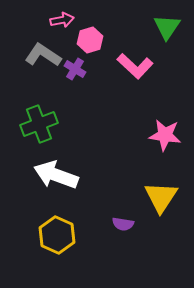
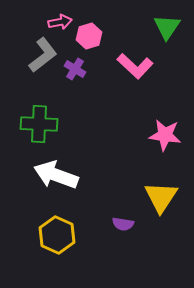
pink arrow: moved 2 px left, 2 px down
pink hexagon: moved 1 px left, 4 px up
gray L-shape: rotated 108 degrees clockwise
green cross: rotated 24 degrees clockwise
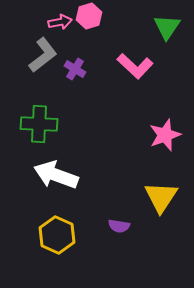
pink hexagon: moved 20 px up
pink star: rotated 28 degrees counterclockwise
purple semicircle: moved 4 px left, 2 px down
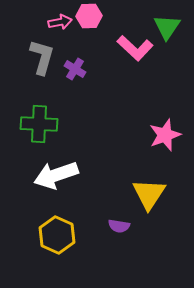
pink hexagon: rotated 15 degrees clockwise
gray L-shape: moved 1 px left, 2 px down; rotated 36 degrees counterclockwise
pink L-shape: moved 18 px up
white arrow: rotated 39 degrees counterclockwise
yellow triangle: moved 12 px left, 3 px up
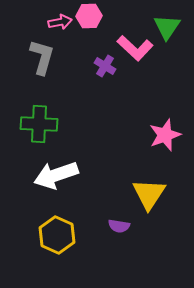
purple cross: moved 30 px right, 3 px up
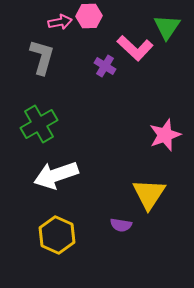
green cross: rotated 33 degrees counterclockwise
purple semicircle: moved 2 px right, 1 px up
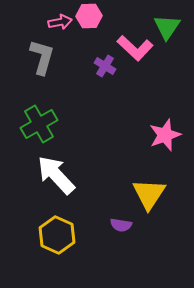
white arrow: rotated 66 degrees clockwise
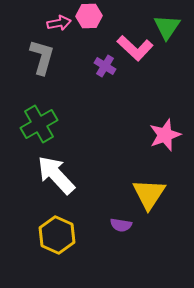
pink arrow: moved 1 px left, 1 px down
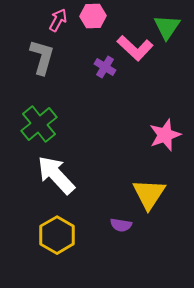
pink hexagon: moved 4 px right
pink arrow: moved 1 px left, 3 px up; rotated 50 degrees counterclockwise
purple cross: moved 1 px down
green cross: rotated 9 degrees counterclockwise
yellow hexagon: rotated 6 degrees clockwise
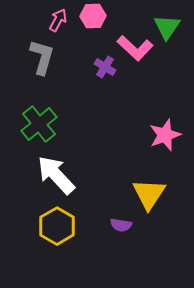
yellow hexagon: moved 9 px up
